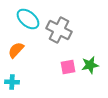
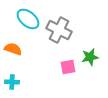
orange semicircle: moved 3 px left, 1 px up; rotated 66 degrees clockwise
green star: moved 8 px up
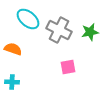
green star: moved 25 px up
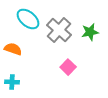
gray cross: rotated 15 degrees clockwise
pink square: rotated 35 degrees counterclockwise
